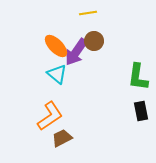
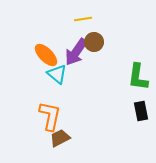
yellow line: moved 5 px left, 6 px down
brown circle: moved 1 px down
orange ellipse: moved 10 px left, 9 px down
orange L-shape: rotated 44 degrees counterclockwise
brown trapezoid: moved 2 px left
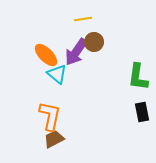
black rectangle: moved 1 px right, 1 px down
brown trapezoid: moved 6 px left, 1 px down
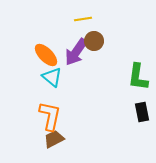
brown circle: moved 1 px up
cyan triangle: moved 5 px left, 3 px down
